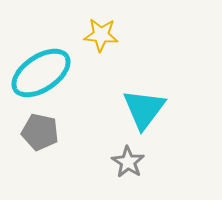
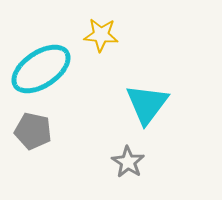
cyan ellipse: moved 4 px up
cyan triangle: moved 3 px right, 5 px up
gray pentagon: moved 7 px left, 1 px up
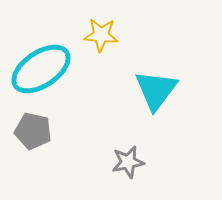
cyan triangle: moved 9 px right, 14 px up
gray star: rotated 28 degrees clockwise
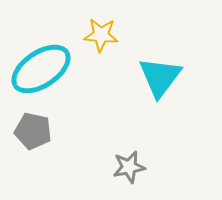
cyan triangle: moved 4 px right, 13 px up
gray star: moved 1 px right, 5 px down
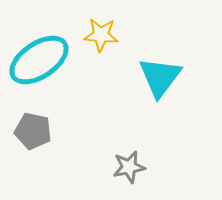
cyan ellipse: moved 2 px left, 9 px up
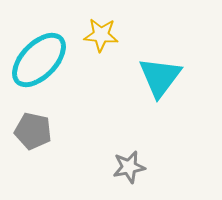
cyan ellipse: rotated 12 degrees counterclockwise
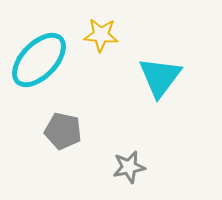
gray pentagon: moved 30 px right
